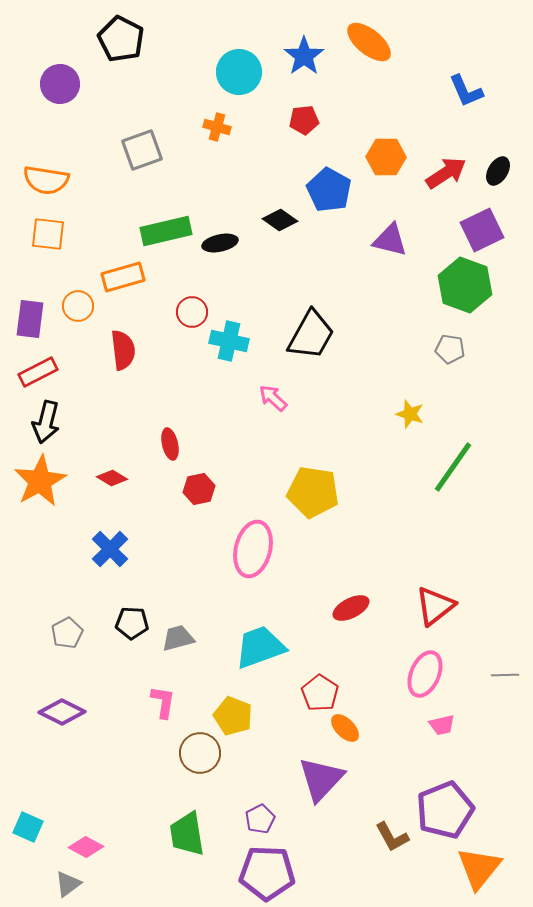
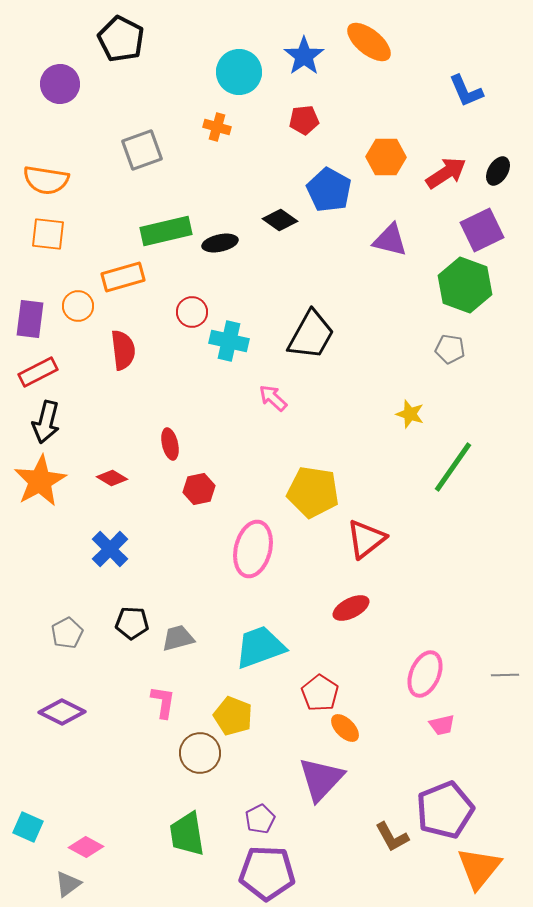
red triangle at (435, 606): moved 69 px left, 67 px up
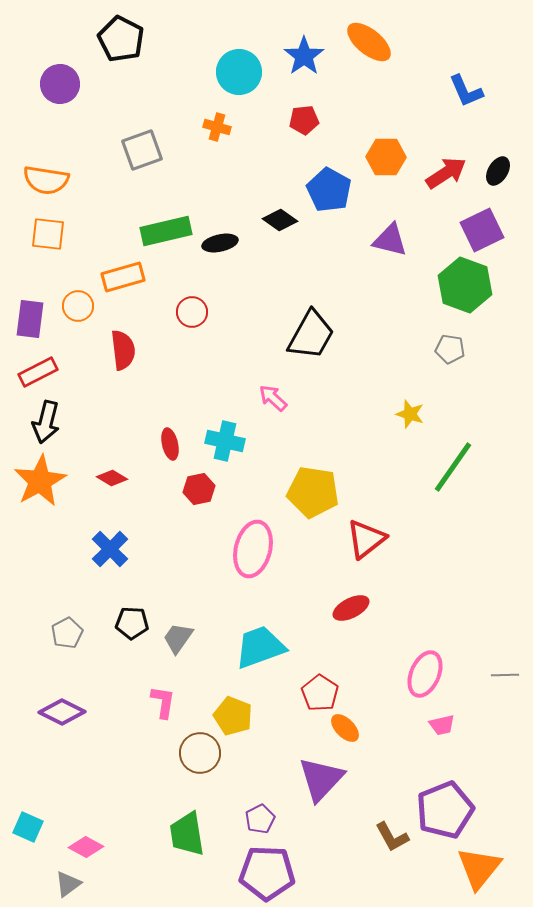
cyan cross at (229, 341): moved 4 px left, 100 px down
gray trapezoid at (178, 638): rotated 40 degrees counterclockwise
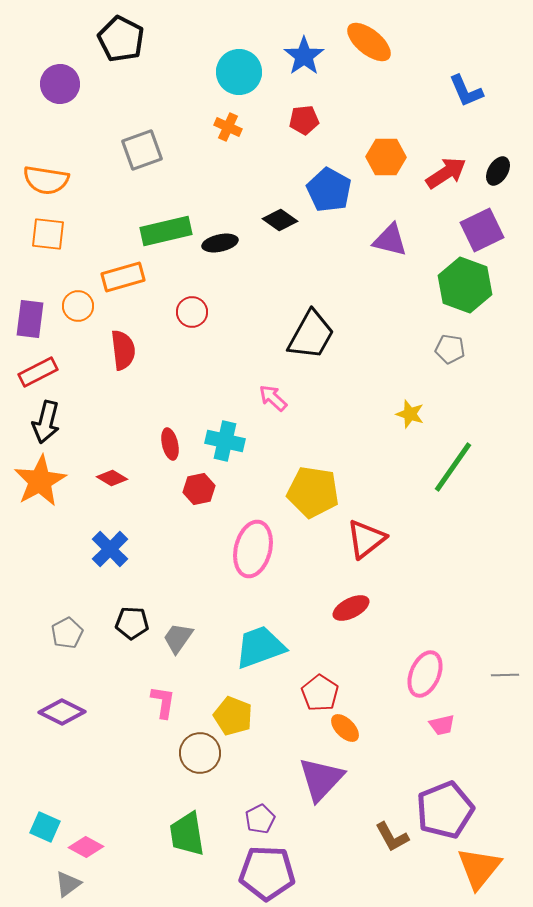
orange cross at (217, 127): moved 11 px right; rotated 8 degrees clockwise
cyan square at (28, 827): moved 17 px right
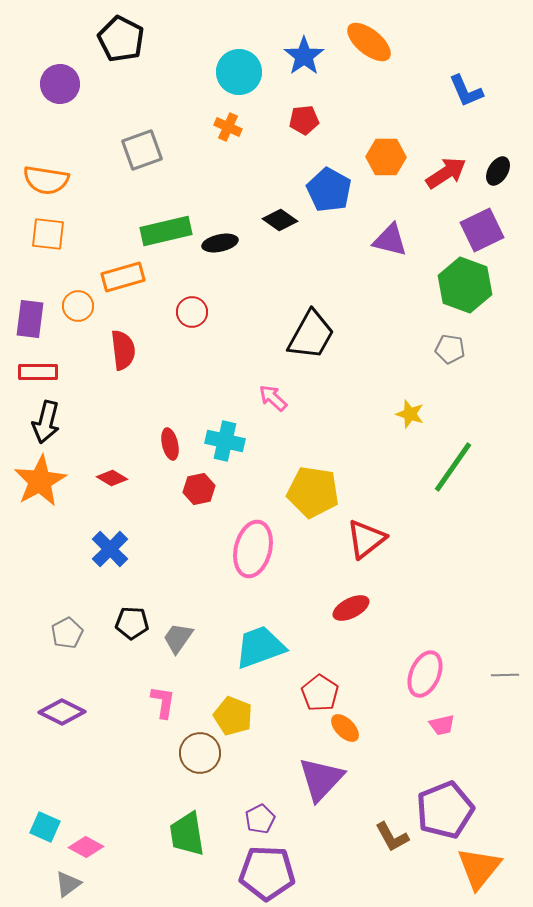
red rectangle at (38, 372): rotated 27 degrees clockwise
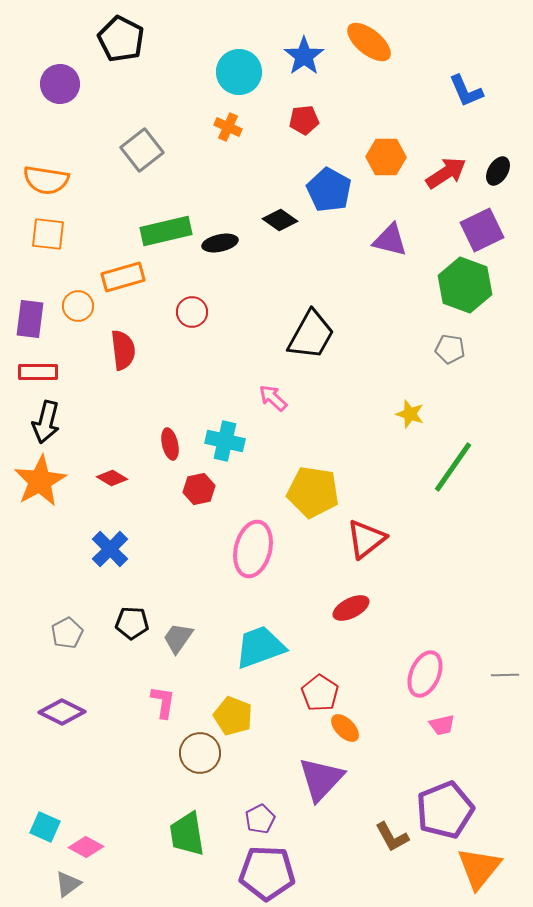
gray square at (142, 150): rotated 18 degrees counterclockwise
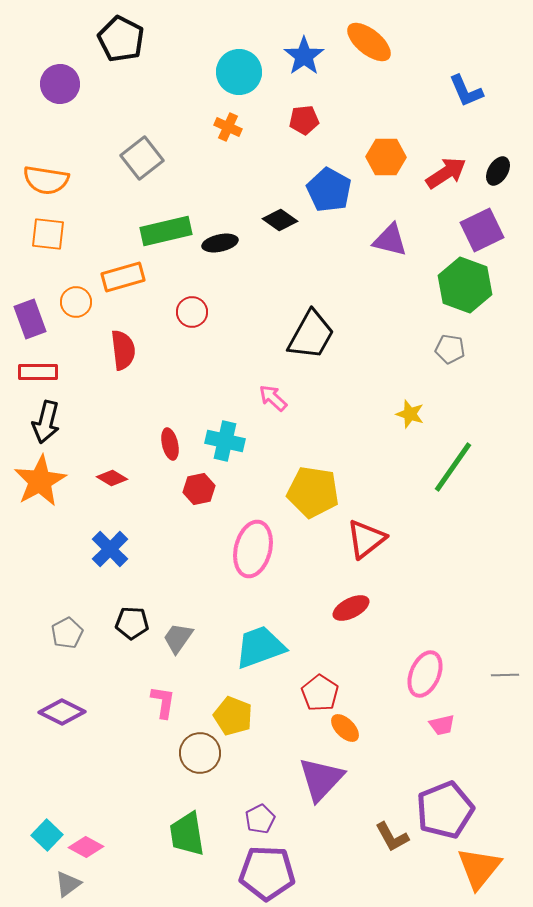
gray square at (142, 150): moved 8 px down
orange circle at (78, 306): moved 2 px left, 4 px up
purple rectangle at (30, 319): rotated 27 degrees counterclockwise
cyan square at (45, 827): moved 2 px right, 8 px down; rotated 20 degrees clockwise
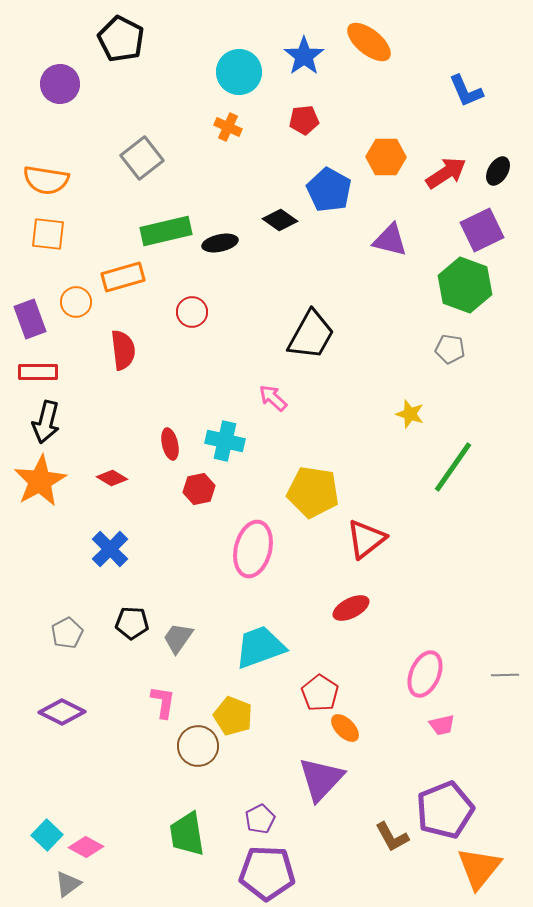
brown circle at (200, 753): moved 2 px left, 7 px up
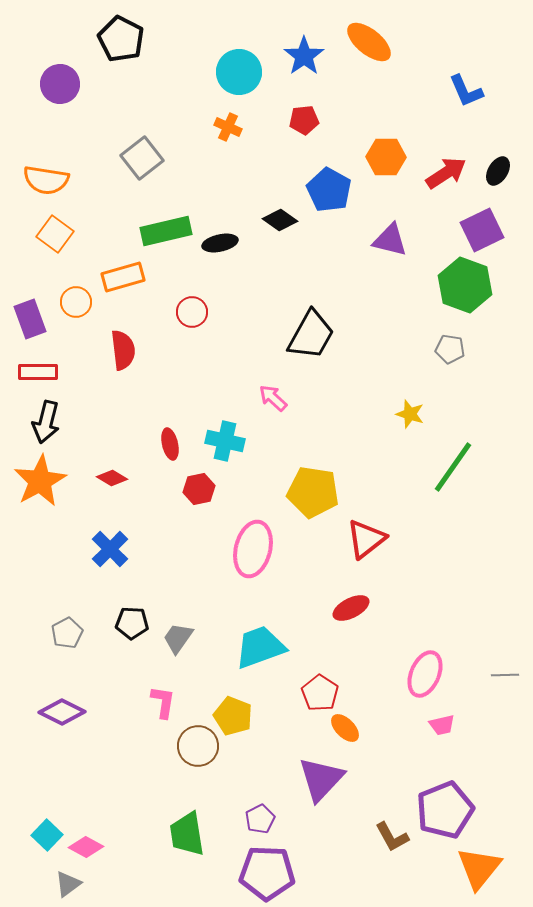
orange square at (48, 234): moved 7 px right; rotated 30 degrees clockwise
